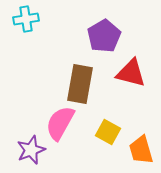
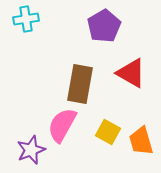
purple pentagon: moved 10 px up
red triangle: rotated 16 degrees clockwise
pink semicircle: moved 2 px right, 2 px down
orange trapezoid: moved 9 px up
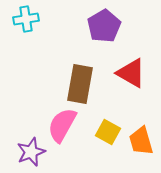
purple star: moved 2 px down
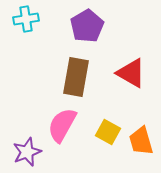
purple pentagon: moved 17 px left
brown rectangle: moved 4 px left, 7 px up
purple star: moved 4 px left
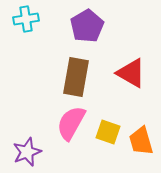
pink semicircle: moved 9 px right, 2 px up
yellow square: rotated 10 degrees counterclockwise
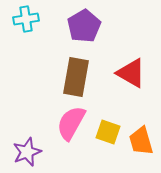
purple pentagon: moved 3 px left
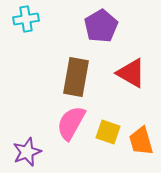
purple pentagon: moved 17 px right
